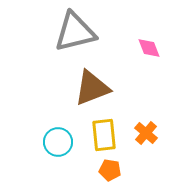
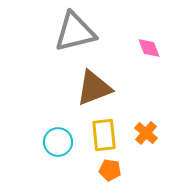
brown triangle: moved 2 px right
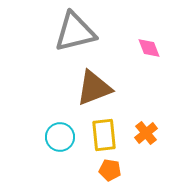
orange cross: rotated 10 degrees clockwise
cyan circle: moved 2 px right, 5 px up
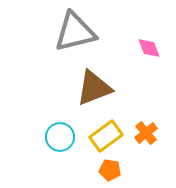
yellow rectangle: moved 2 px right, 1 px down; rotated 60 degrees clockwise
